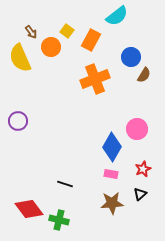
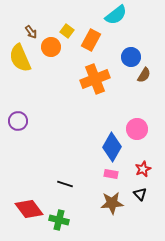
cyan semicircle: moved 1 px left, 1 px up
black triangle: rotated 32 degrees counterclockwise
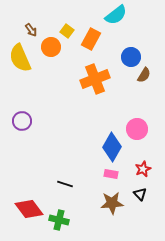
brown arrow: moved 2 px up
orange rectangle: moved 1 px up
purple circle: moved 4 px right
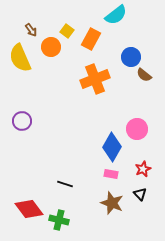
brown semicircle: rotated 98 degrees clockwise
brown star: rotated 25 degrees clockwise
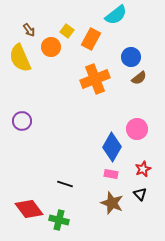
brown arrow: moved 2 px left
brown semicircle: moved 5 px left, 3 px down; rotated 77 degrees counterclockwise
